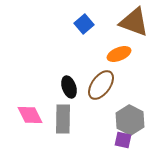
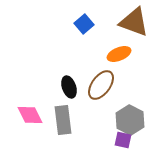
gray rectangle: moved 1 px down; rotated 8 degrees counterclockwise
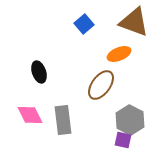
black ellipse: moved 30 px left, 15 px up
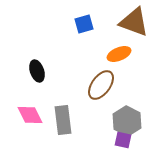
blue square: rotated 24 degrees clockwise
black ellipse: moved 2 px left, 1 px up
gray hexagon: moved 3 px left, 1 px down
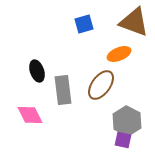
gray rectangle: moved 30 px up
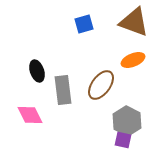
orange ellipse: moved 14 px right, 6 px down
